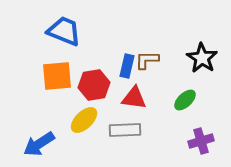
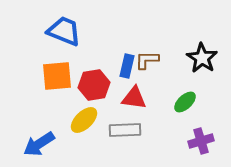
green ellipse: moved 2 px down
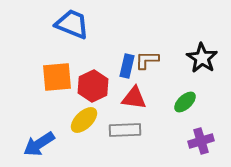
blue trapezoid: moved 8 px right, 7 px up
orange square: moved 1 px down
red hexagon: moved 1 px left, 1 px down; rotated 16 degrees counterclockwise
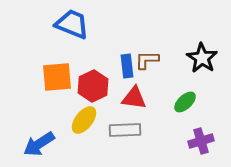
blue rectangle: rotated 20 degrees counterclockwise
yellow ellipse: rotated 8 degrees counterclockwise
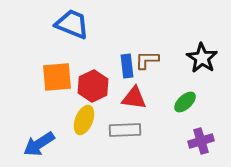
yellow ellipse: rotated 16 degrees counterclockwise
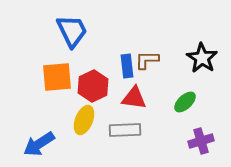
blue trapezoid: moved 7 px down; rotated 42 degrees clockwise
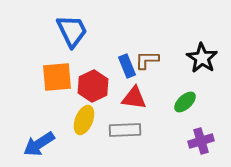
blue rectangle: rotated 15 degrees counterclockwise
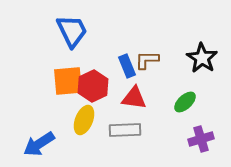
orange square: moved 11 px right, 4 px down
purple cross: moved 2 px up
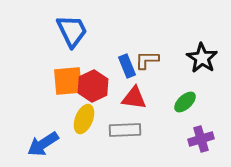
yellow ellipse: moved 1 px up
blue arrow: moved 4 px right
